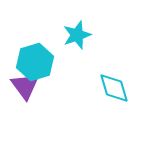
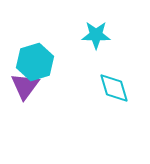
cyan star: moved 19 px right; rotated 20 degrees clockwise
purple triangle: rotated 12 degrees clockwise
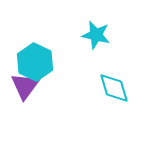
cyan star: rotated 12 degrees clockwise
cyan hexagon: rotated 18 degrees counterclockwise
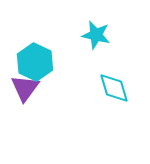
purple triangle: moved 2 px down
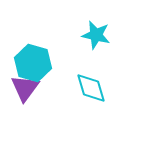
cyan hexagon: moved 2 px left, 1 px down; rotated 9 degrees counterclockwise
cyan diamond: moved 23 px left
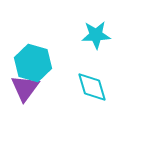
cyan star: rotated 16 degrees counterclockwise
cyan diamond: moved 1 px right, 1 px up
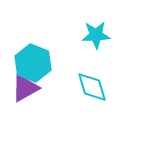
cyan hexagon: rotated 6 degrees clockwise
purple triangle: rotated 24 degrees clockwise
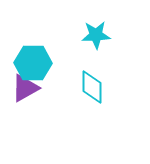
cyan hexagon: rotated 21 degrees counterclockwise
cyan diamond: rotated 16 degrees clockwise
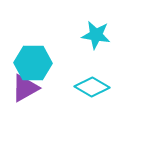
cyan star: rotated 12 degrees clockwise
cyan diamond: rotated 60 degrees counterclockwise
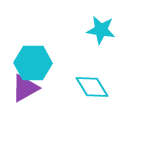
cyan star: moved 5 px right, 5 px up
cyan diamond: rotated 28 degrees clockwise
